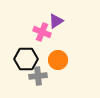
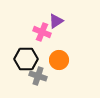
orange circle: moved 1 px right
gray cross: rotated 24 degrees clockwise
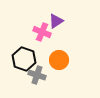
black hexagon: moved 2 px left; rotated 20 degrees clockwise
gray cross: moved 1 px left, 1 px up
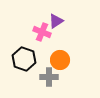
orange circle: moved 1 px right
gray cross: moved 12 px right, 2 px down; rotated 18 degrees counterclockwise
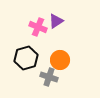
pink cross: moved 4 px left, 5 px up
black hexagon: moved 2 px right, 1 px up; rotated 25 degrees clockwise
gray cross: rotated 18 degrees clockwise
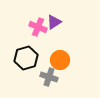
purple triangle: moved 2 px left, 1 px down
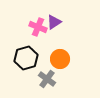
orange circle: moved 1 px up
gray cross: moved 2 px left, 2 px down; rotated 18 degrees clockwise
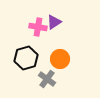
pink cross: rotated 12 degrees counterclockwise
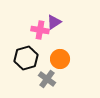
pink cross: moved 2 px right, 3 px down
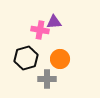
purple triangle: rotated 28 degrees clockwise
gray cross: rotated 36 degrees counterclockwise
